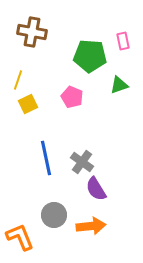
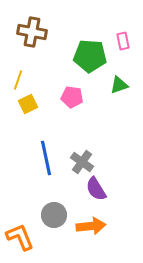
pink pentagon: rotated 15 degrees counterclockwise
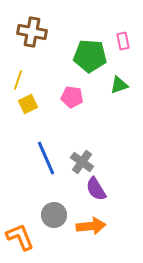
blue line: rotated 12 degrees counterclockwise
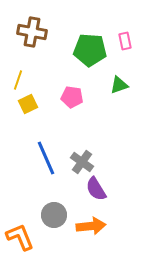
pink rectangle: moved 2 px right
green pentagon: moved 6 px up
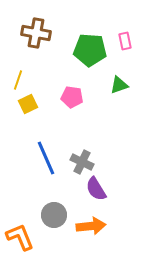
brown cross: moved 4 px right, 1 px down
gray cross: rotated 10 degrees counterclockwise
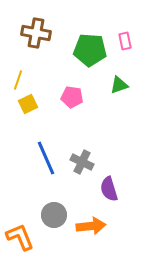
purple semicircle: moved 13 px right; rotated 15 degrees clockwise
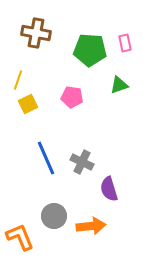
pink rectangle: moved 2 px down
gray circle: moved 1 px down
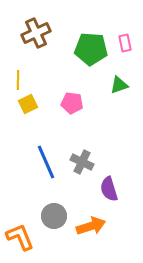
brown cross: rotated 36 degrees counterclockwise
green pentagon: moved 1 px right, 1 px up
yellow line: rotated 18 degrees counterclockwise
pink pentagon: moved 6 px down
blue line: moved 4 px down
orange arrow: rotated 12 degrees counterclockwise
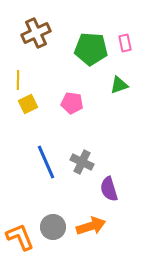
gray circle: moved 1 px left, 11 px down
